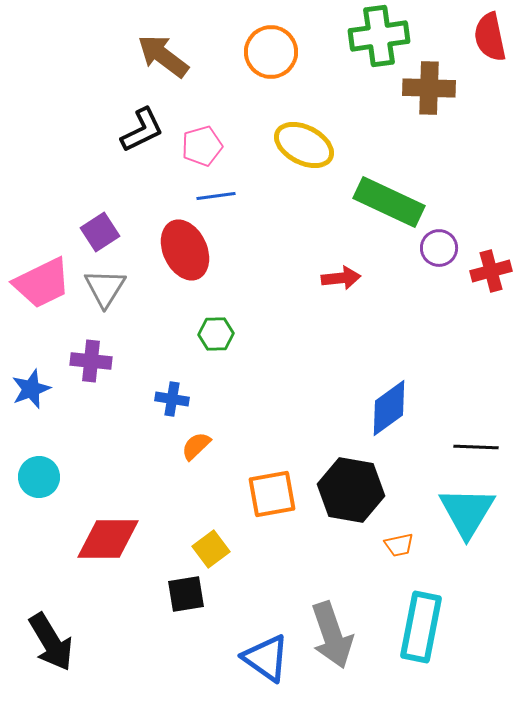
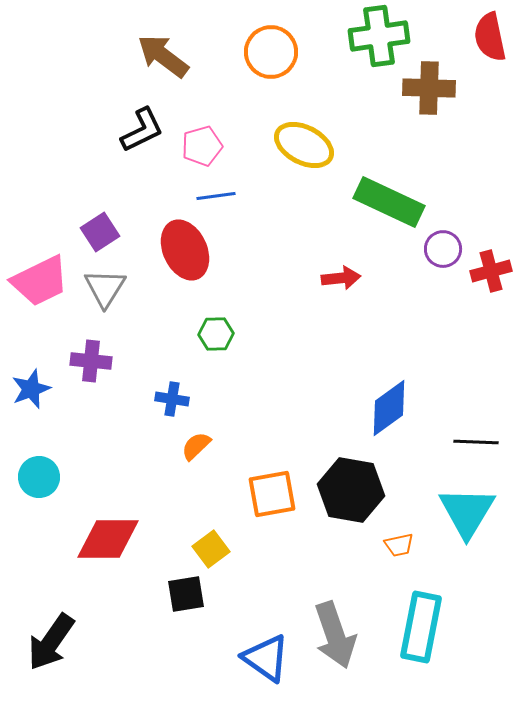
purple circle: moved 4 px right, 1 px down
pink trapezoid: moved 2 px left, 2 px up
black line: moved 5 px up
gray arrow: moved 3 px right
black arrow: rotated 66 degrees clockwise
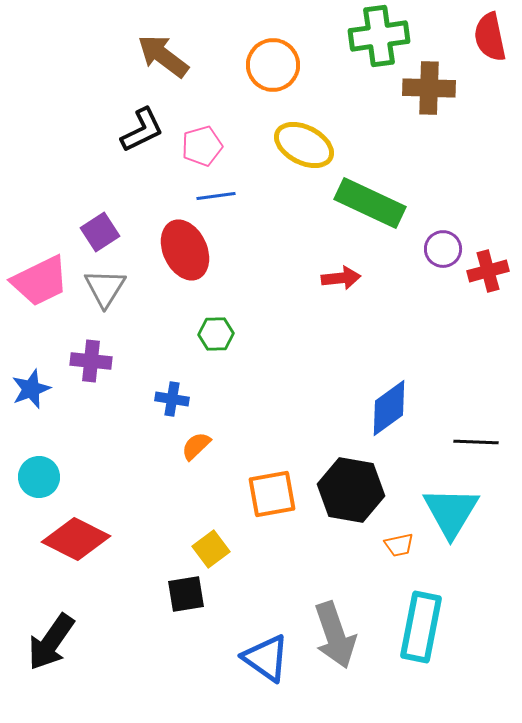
orange circle: moved 2 px right, 13 px down
green rectangle: moved 19 px left, 1 px down
red cross: moved 3 px left
cyan triangle: moved 16 px left
red diamond: moved 32 px left; rotated 26 degrees clockwise
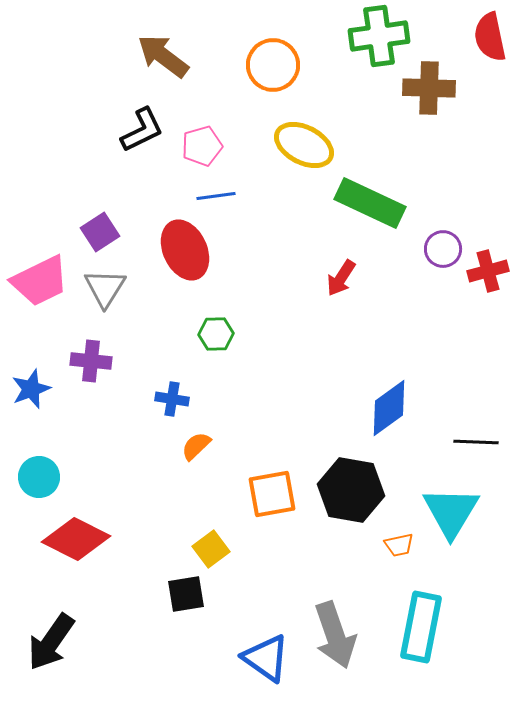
red arrow: rotated 129 degrees clockwise
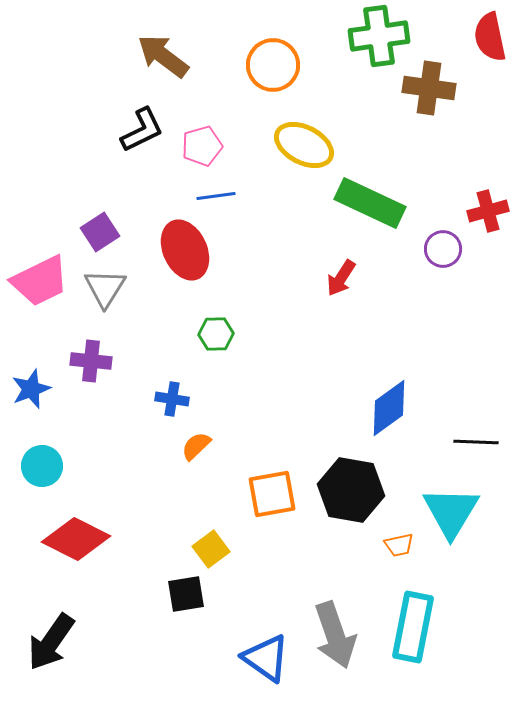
brown cross: rotated 6 degrees clockwise
red cross: moved 60 px up
cyan circle: moved 3 px right, 11 px up
cyan rectangle: moved 8 px left
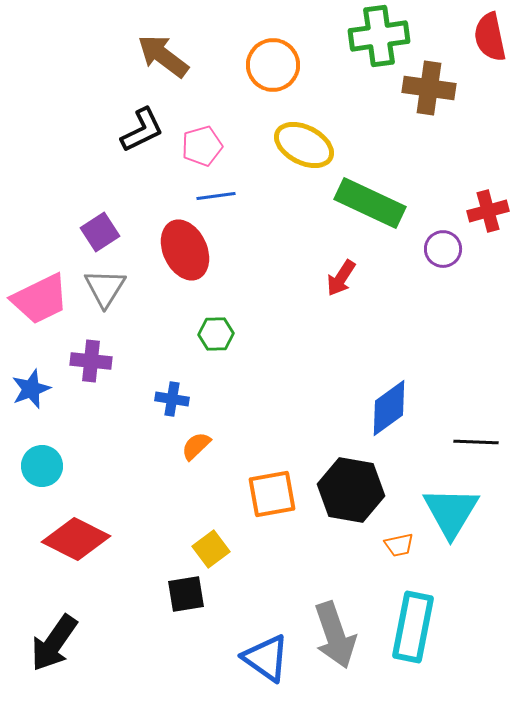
pink trapezoid: moved 18 px down
black arrow: moved 3 px right, 1 px down
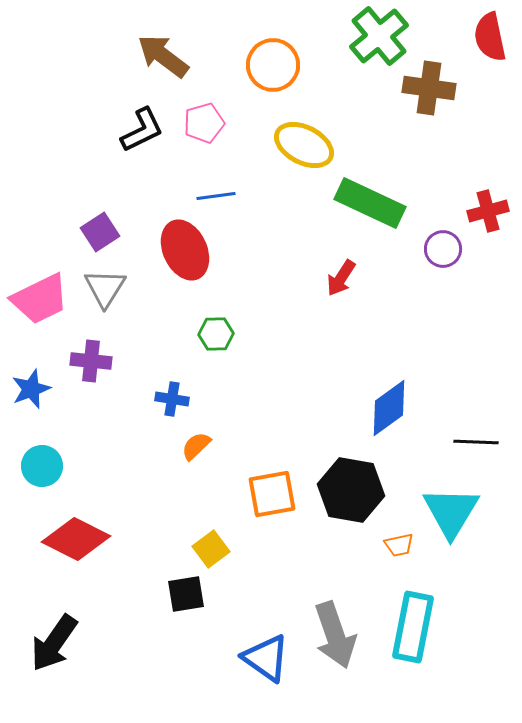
green cross: rotated 32 degrees counterclockwise
pink pentagon: moved 2 px right, 23 px up
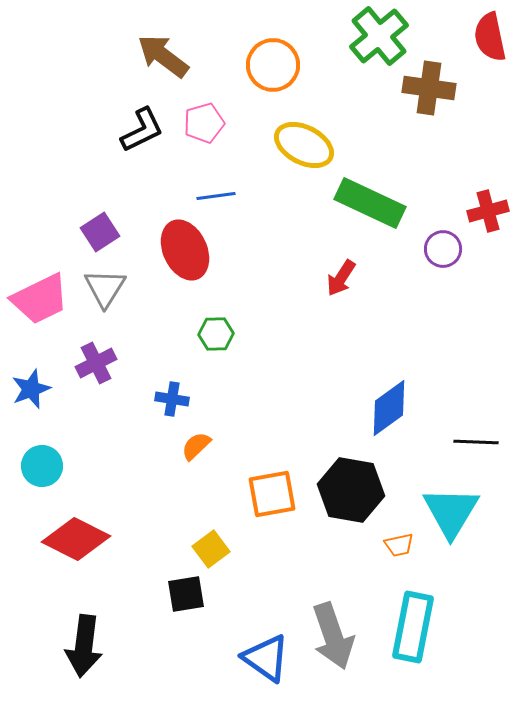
purple cross: moved 5 px right, 2 px down; rotated 33 degrees counterclockwise
gray arrow: moved 2 px left, 1 px down
black arrow: moved 30 px right, 3 px down; rotated 28 degrees counterclockwise
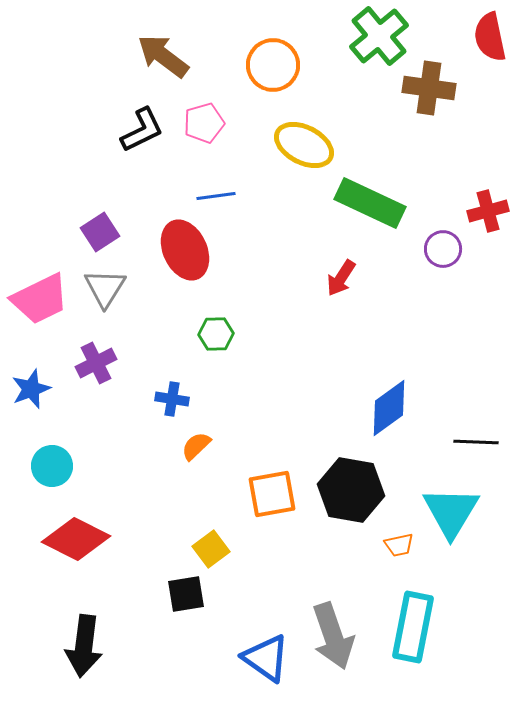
cyan circle: moved 10 px right
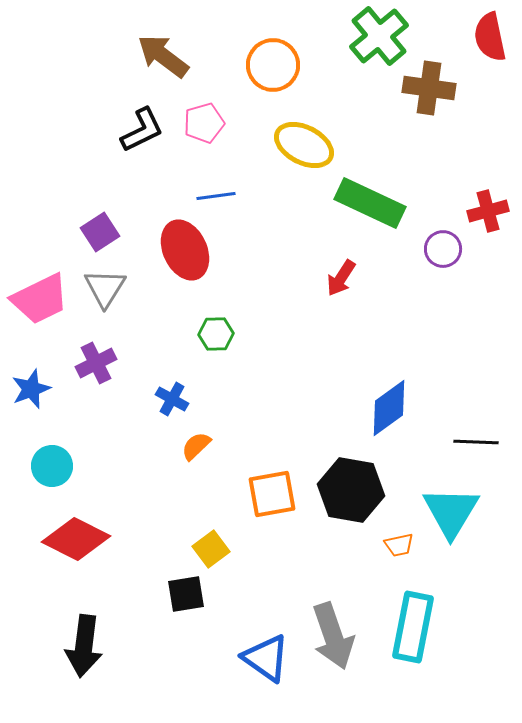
blue cross: rotated 20 degrees clockwise
